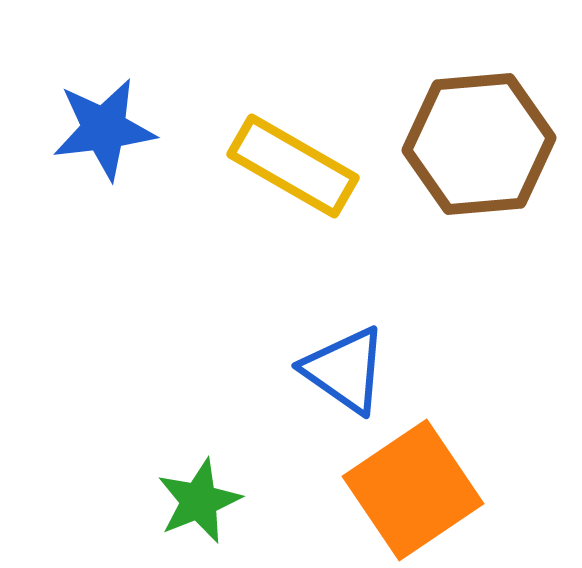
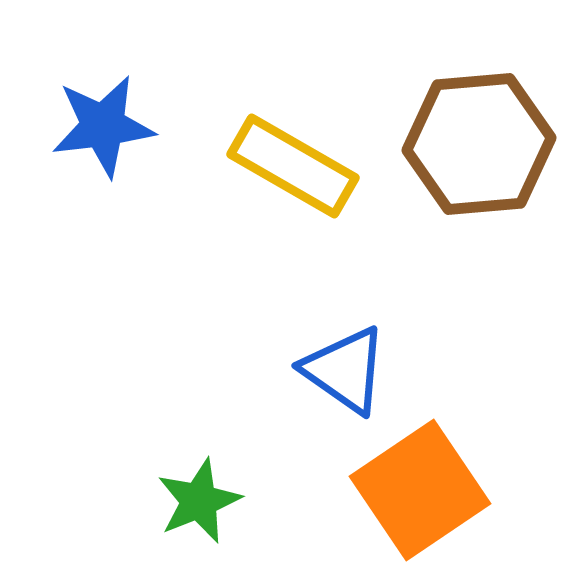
blue star: moved 1 px left, 3 px up
orange square: moved 7 px right
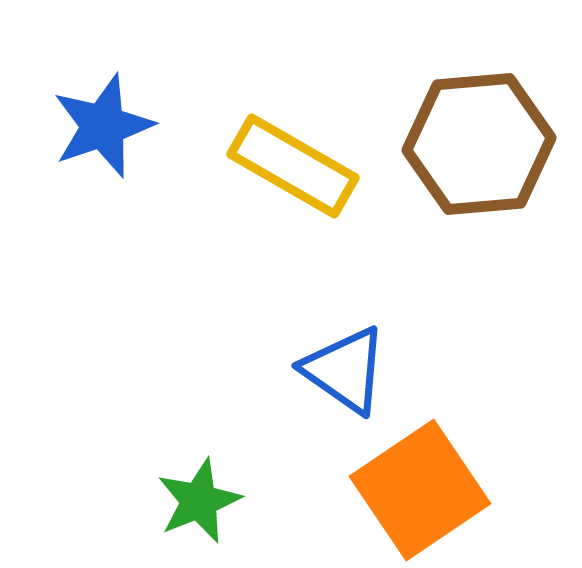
blue star: rotated 12 degrees counterclockwise
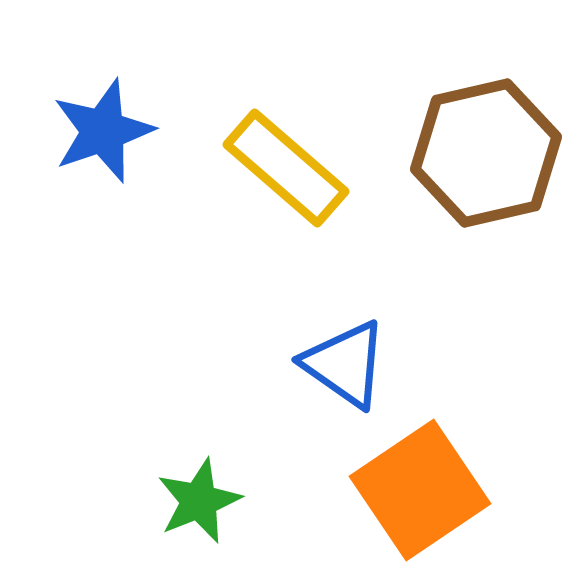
blue star: moved 5 px down
brown hexagon: moved 7 px right, 9 px down; rotated 8 degrees counterclockwise
yellow rectangle: moved 7 px left, 2 px down; rotated 11 degrees clockwise
blue triangle: moved 6 px up
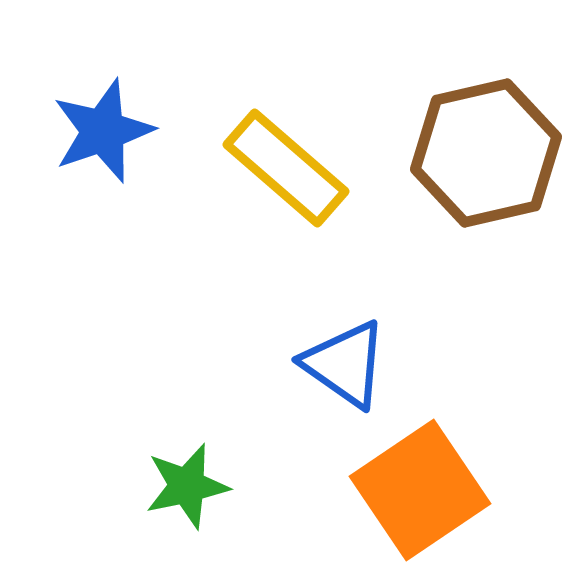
green star: moved 12 px left, 15 px up; rotated 10 degrees clockwise
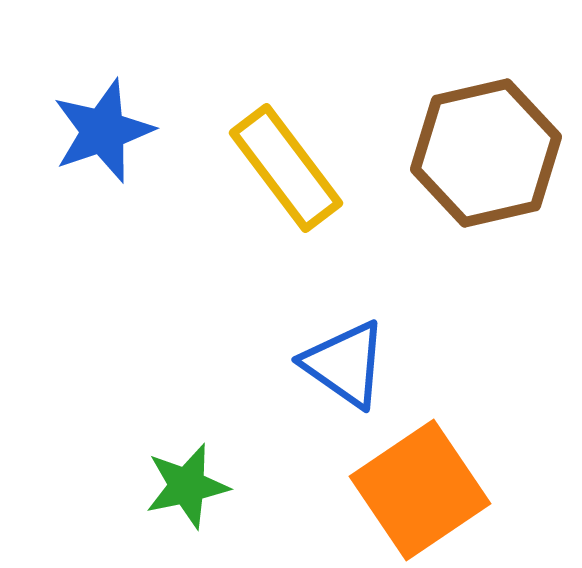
yellow rectangle: rotated 12 degrees clockwise
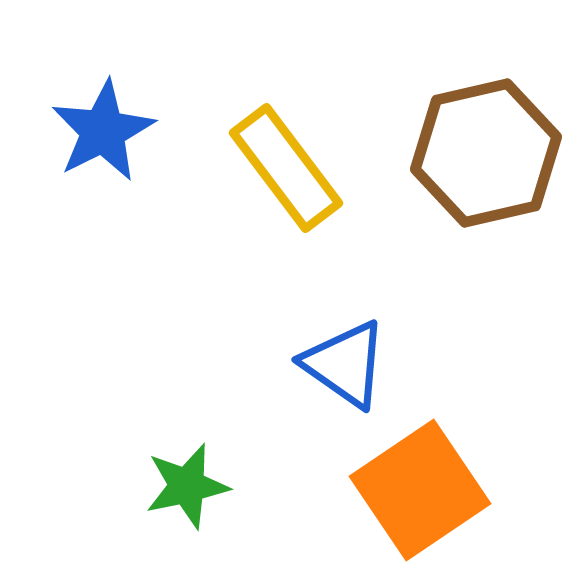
blue star: rotated 8 degrees counterclockwise
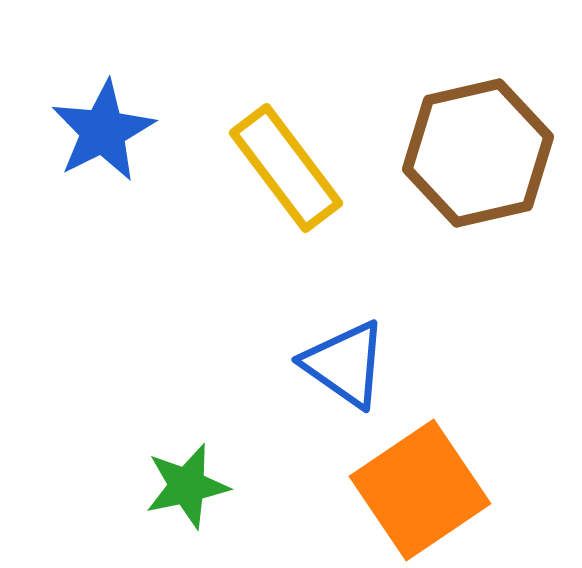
brown hexagon: moved 8 px left
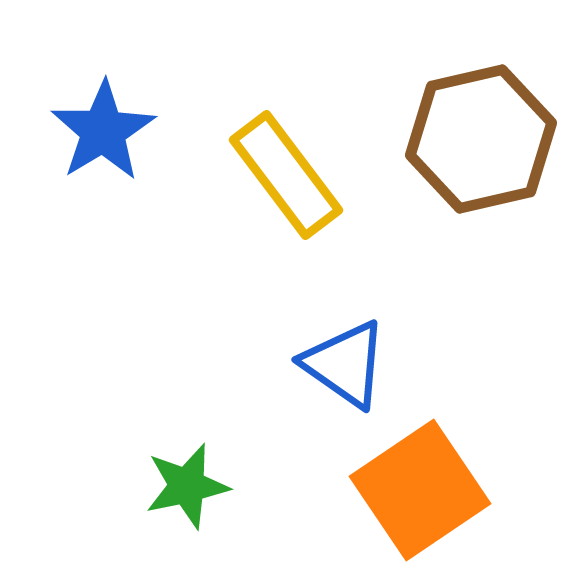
blue star: rotated 4 degrees counterclockwise
brown hexagon: moved 3 px right, 14 px up
yellow rectangle: moved 7 px down
